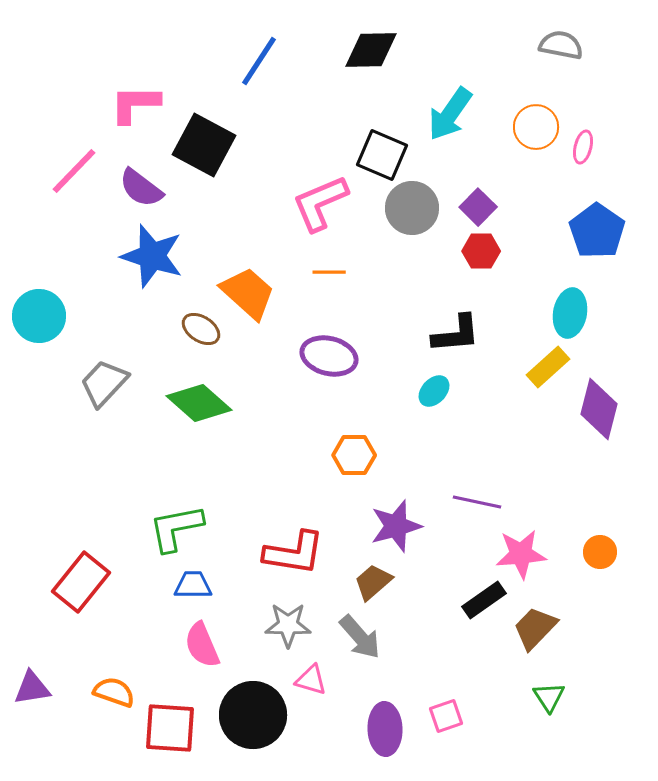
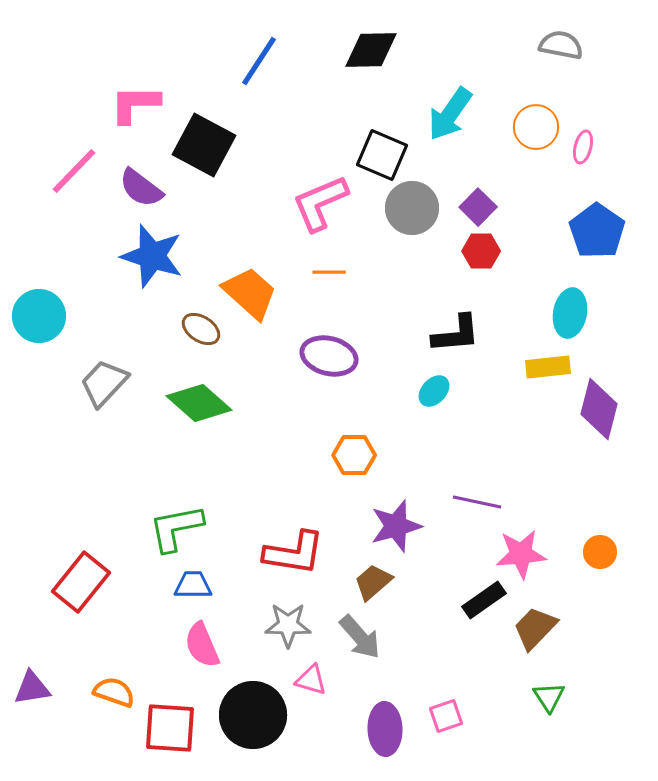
orange trapezoid at (248, 293): moved 2 px right
yellow rectangle at (548, 367): rotated 36 degrees clockwise
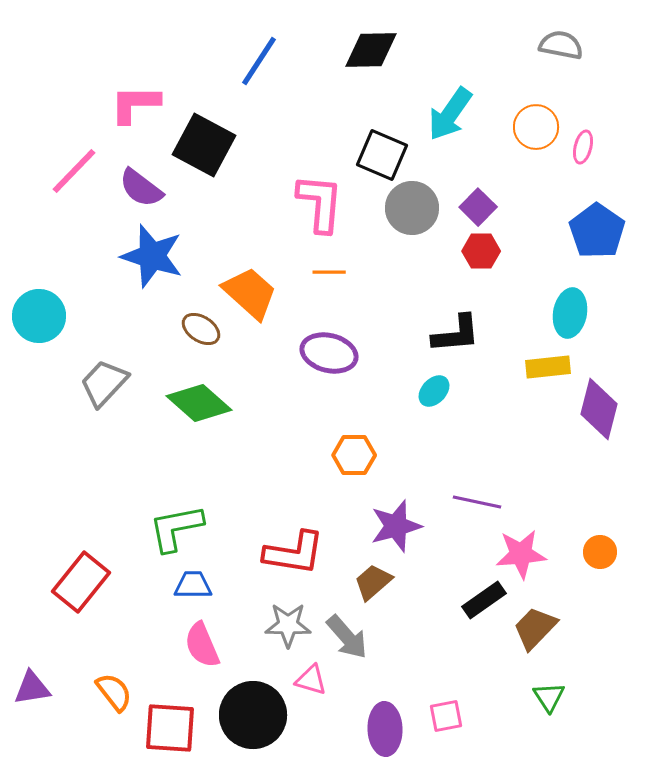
pink L-shape at (320, 203): rotated 118 degrees clockwise
purple ellipse at (329, 356): moved 3 px up
gray arrow at (360, 637): moved 13 px left
orange semicircle at (114, 692): rotated 33 degrees clockwise
pink square at (446, 716): rotated 8 degrees clockwise
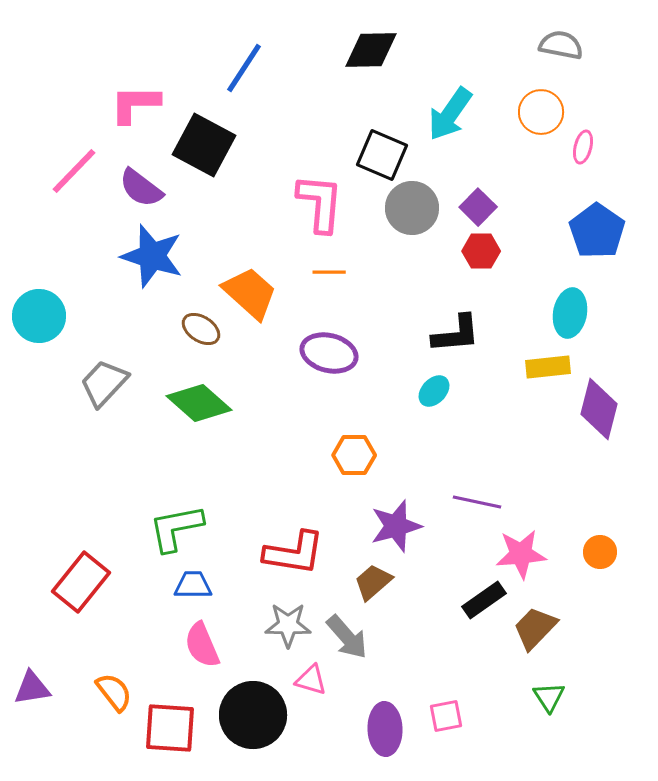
blue line at (259, 61): moved 15 px left, 7 px down
orange circle at (536, 127): moved 5 px right, 15 px up
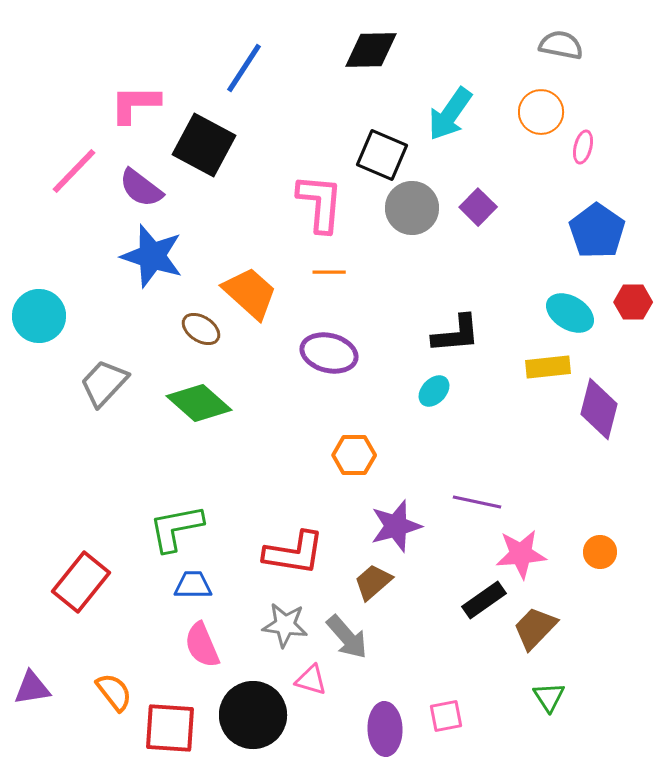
red hexagon at (481, 251): moved 152 px right, 51 px down
cyan ellipse at (570, 313): rotated 69 degrees counterclockwise
gray star at (288, 625): moved 3 px left; rotated 6 degrees clockwise
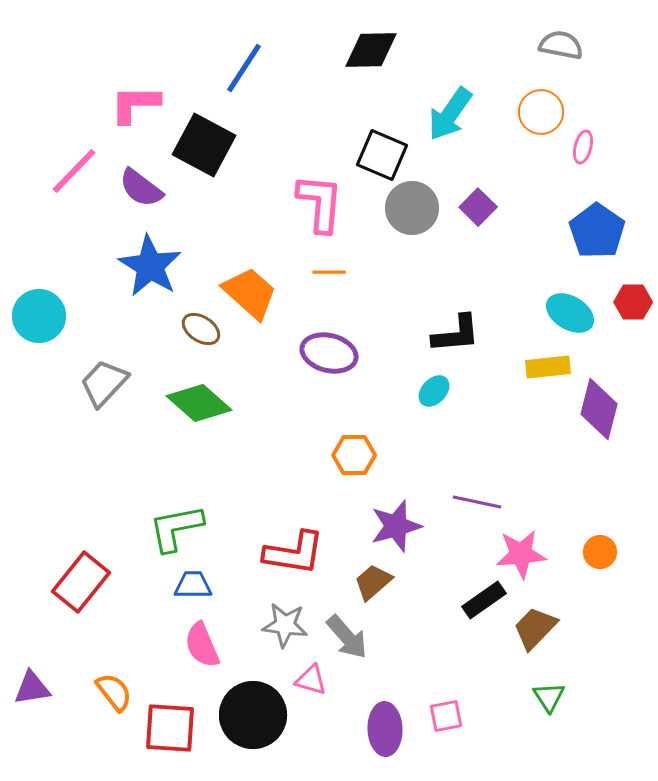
blue star at (152, 256): moved 2 px left, 10 px down; rotated 14 degrees clockwise
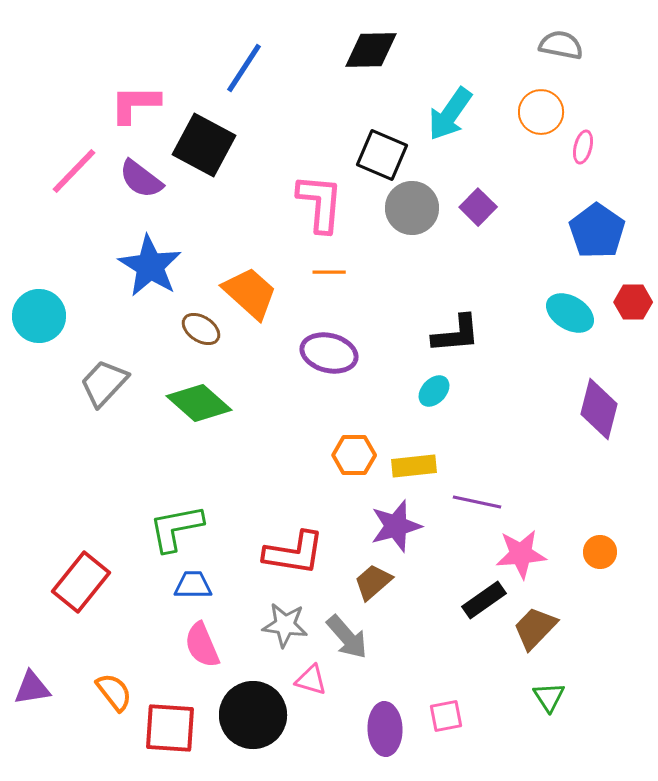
purple semicircle at (141, 188): moved 9 px up
yellow rectangle at (548, 367): moved 134 px left, 99 px down
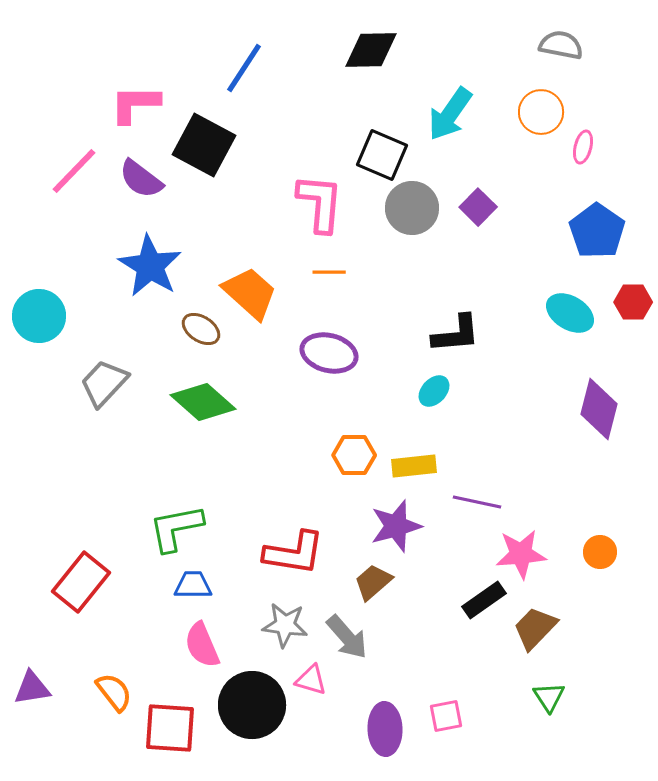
green diamond at (199, 403): moved 4 px right, 1 px up
black circle at (253, 715): moved 1 px left, 10 px up
